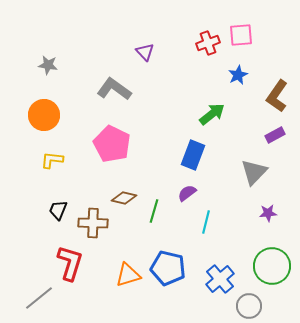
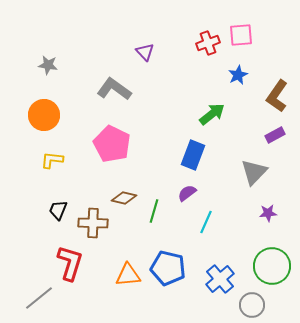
cyan line: rotated 10 degrees clockwise
orange triangle: rotated 12 degrees clockwise
gray circle: moved 3 px right, 1 px up
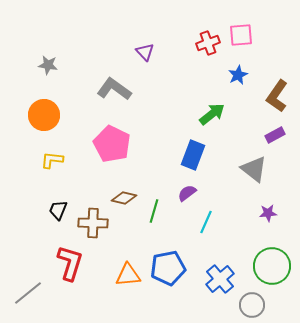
gray triangle: moved 3 px up; rotated 36 degrees counterclockwise
blue pentagon: rotated 24 degrees counterclockwise
gray line: moved 11 px left, 5 px up
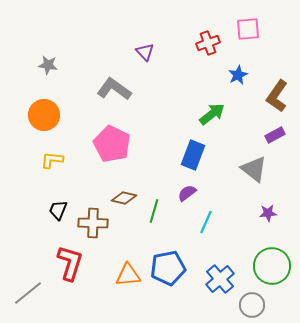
pink square: moved 7 px right, 6 px up
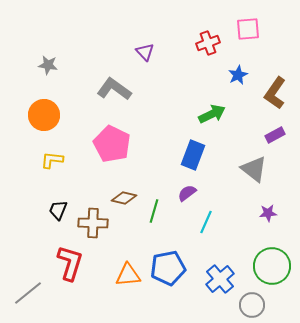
brown L-shape: moved 2 px left, 3 px up
green arrow: rotated 12 degrees clockwise
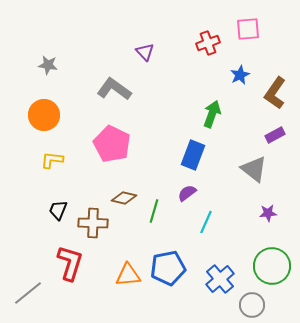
blue star: moved 2 px right
green arrow: rotated 44 degrees counterclockwise
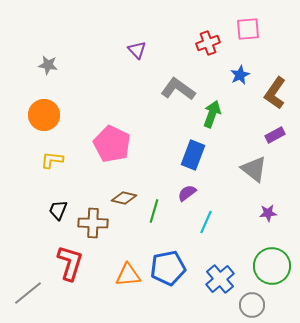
purple triangle: moved 8 px left, 2 px up
gray L-shape: moved 64 px right
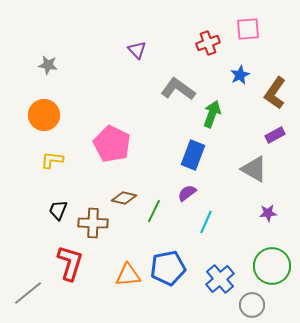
gray triangle: rotated 8 degrees counterclockwise
green line: rotated 10 degrees clockwise
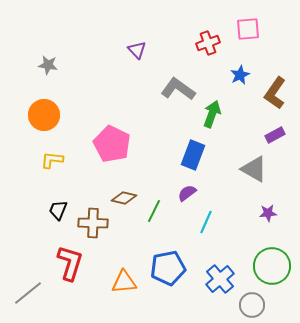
orange triangle: moved 4 px left, 7 px down
